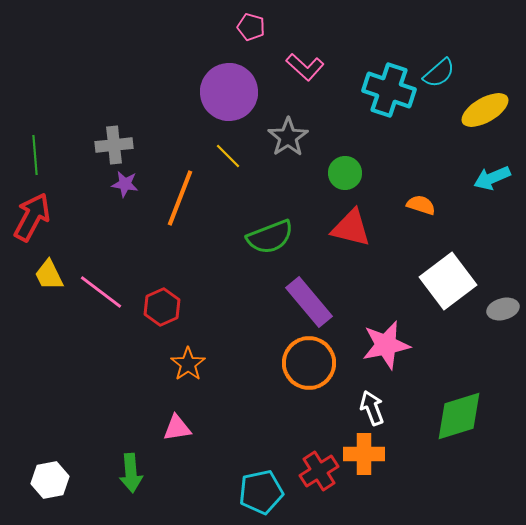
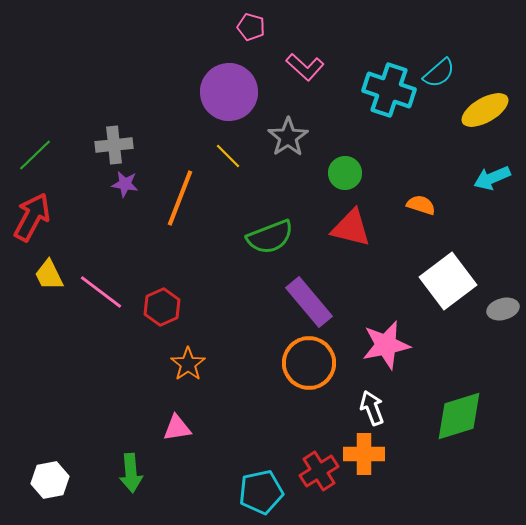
green line: rotated 51 degrees clockwise
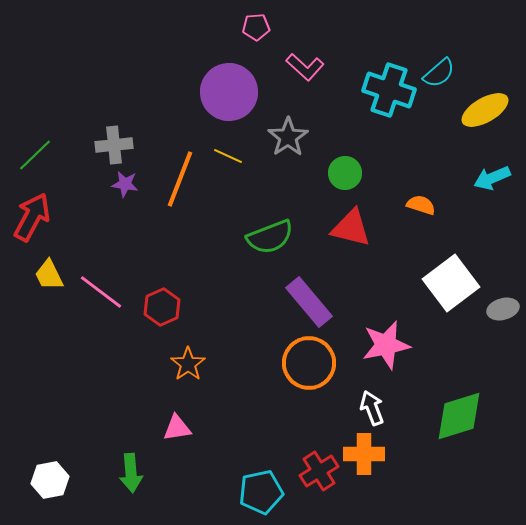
pink pentagon: moved 5 px right; rotated 20 degrees counterclockwise
yellow line: rotated 20 degrees counterclockwise
orange line: moved 19 px up
white square: moved 3 px right, 2 px down
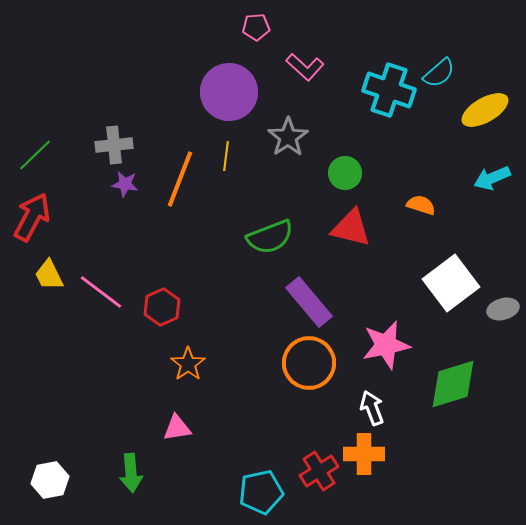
yellow line: moved 2 px left; rotated 72 degrees clockwise
green diamond: moved 6 px left, 32 px up
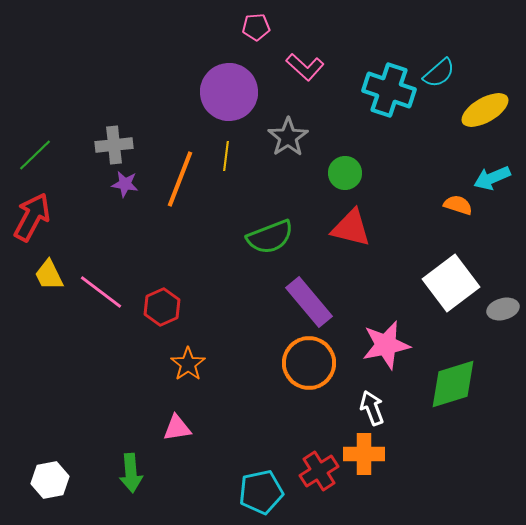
orange semicircle: moved 37 px right
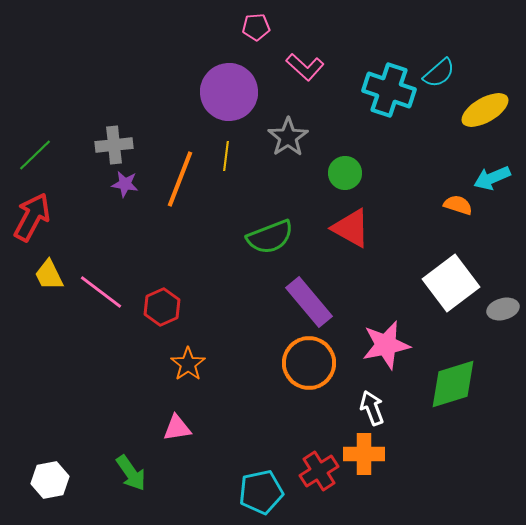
red triangle: rotated 15 degrees clockwise
green arrow: rotated 30 degrees counterclockwise
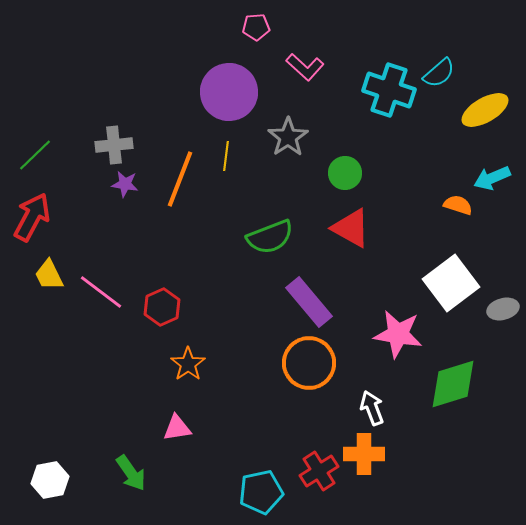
pink star: moved 12 px right, 11 px up; rotated 21 degrees clockwise
